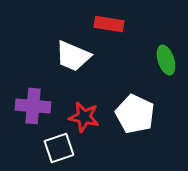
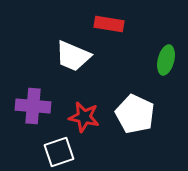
green ellipse: rotated 32 degrees clockwise
white square: moved 4 px down
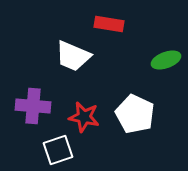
green ellipse: rotated 56 degrees clockwise
white square: moved 1 px left, 2 px up
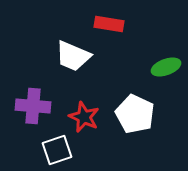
green ellipse: moved 7 px down
red star: rotated 12 degrees clockwise
white square: moved 1 px left
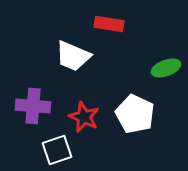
green ellipse: moved 1 px down
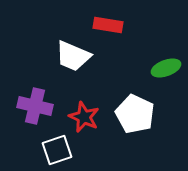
red rectangle: moved 1 px left, 1 px down
purple cross: moved 2 px right; rotated 8 degrees clockwise
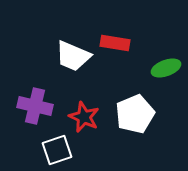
red rectangle: moved 7 px right, 18 px down
white pentagon: rotated 24 degrees clockwise
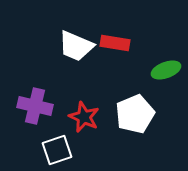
white trapezoid: moved 3 px right, 10 px up
green ellipse: moved 2 px down
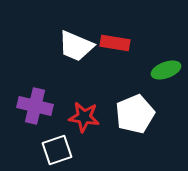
red star: rotated 16 degrees counterclockwise
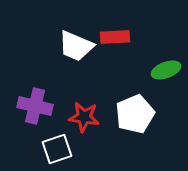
red rectangle: moved 6 px up; rotated 12 degrees counterclockwise
white square: moved 1 px up
